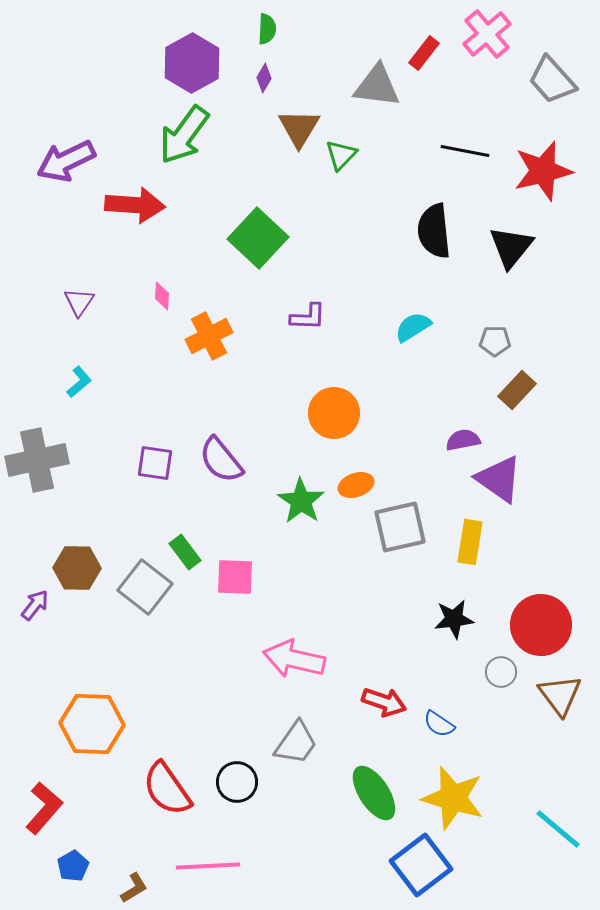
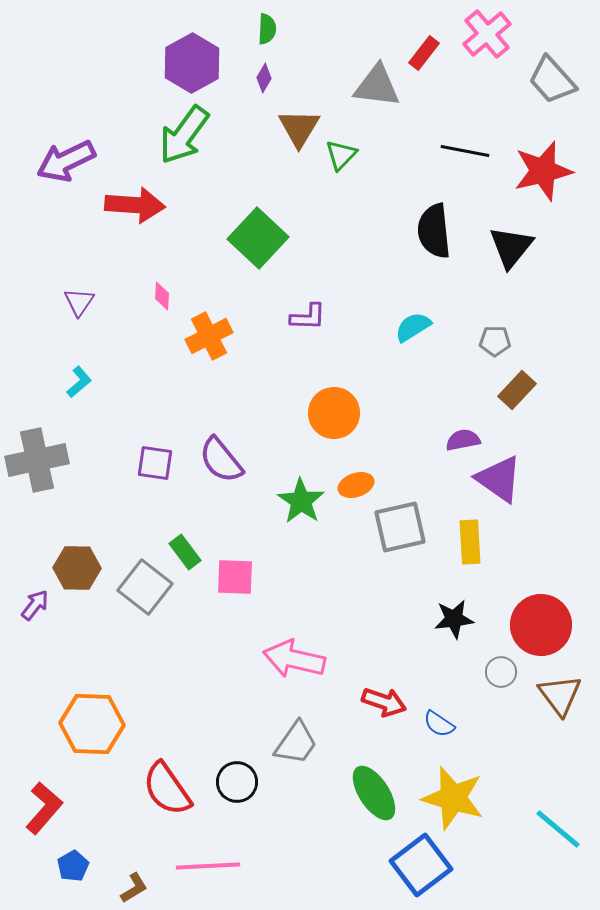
yellow rectangle at (470, 542): rotated 12 degrees counterclockwise
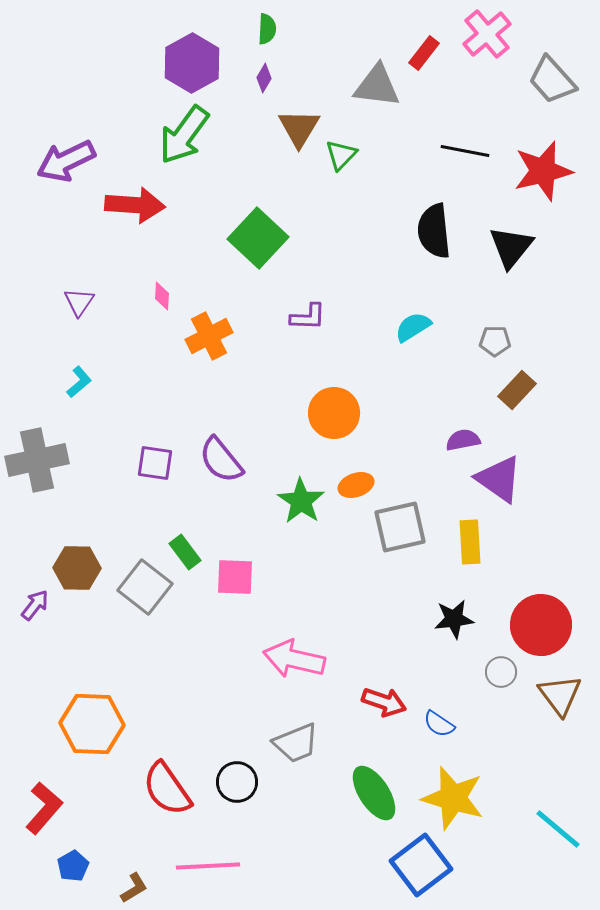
gray trapezoid at (296, 743): rotated 33 degrees clockwise
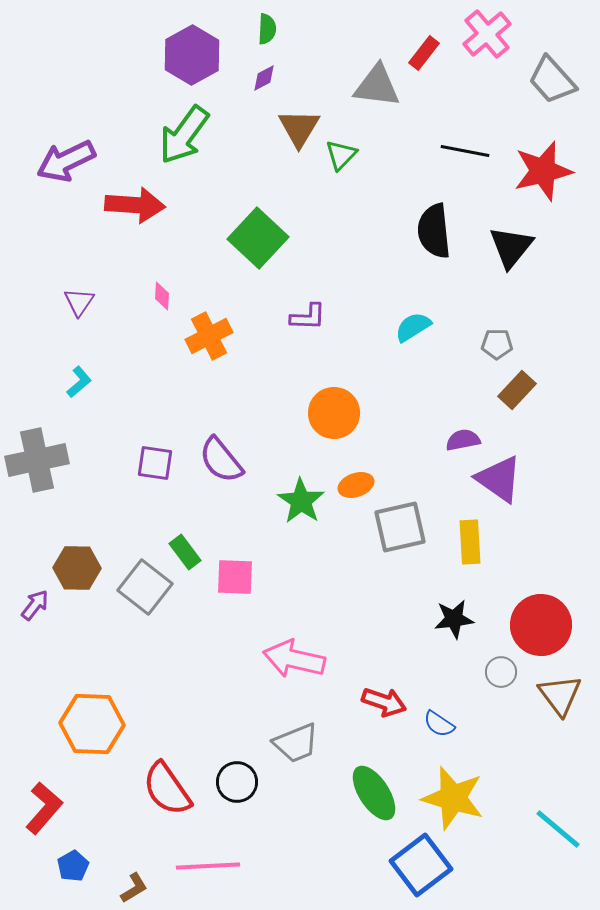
purple hexagon at (192, 63): moved 8 px up
purple diamond at (264, 78): rotated 32 degrees clockwise
gray pentagon at (495, 341): moved 2 px right, 3 px down
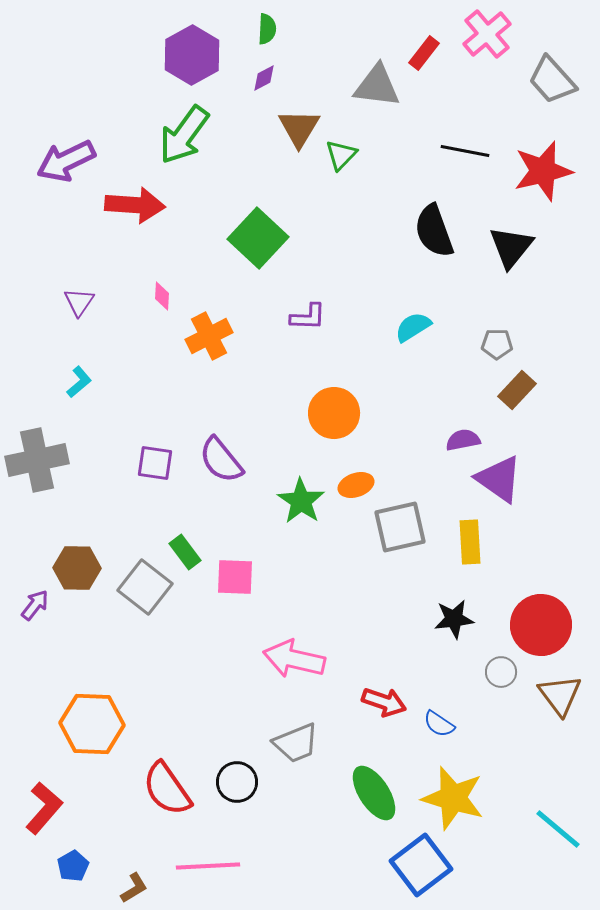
black semicircle at (434, 231): rotated 14 degrees counterclockwise
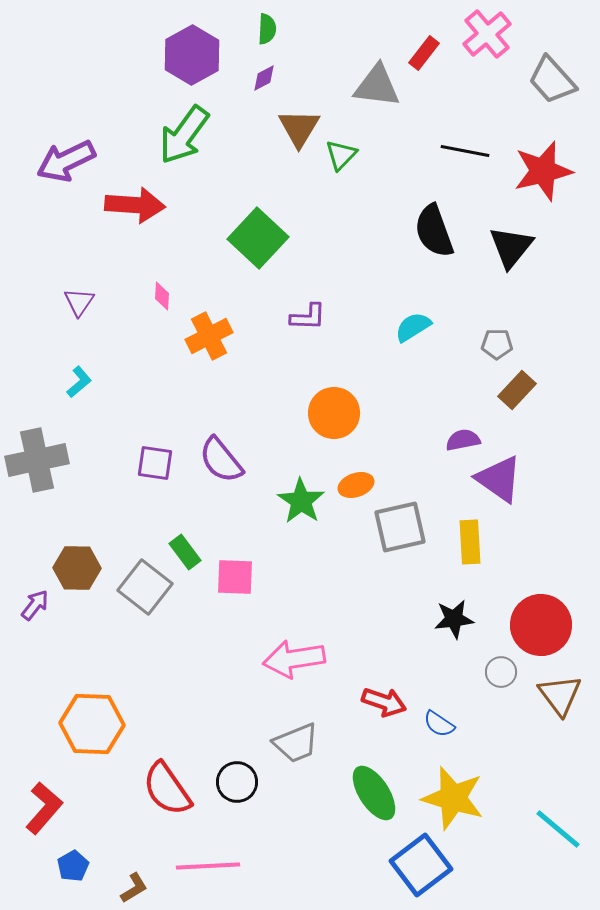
pink arrow at (294, 659): rotated 22 degrees counterclockwise
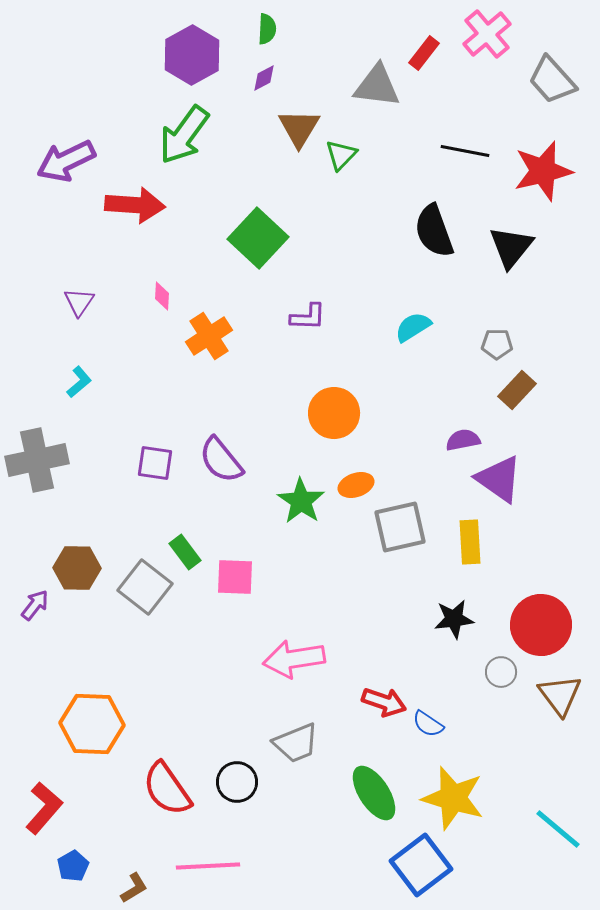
orange cross at (209, 336): rotated 6 degrees counterclockwise
blue semicircle at (439, 724): moved 11 px left
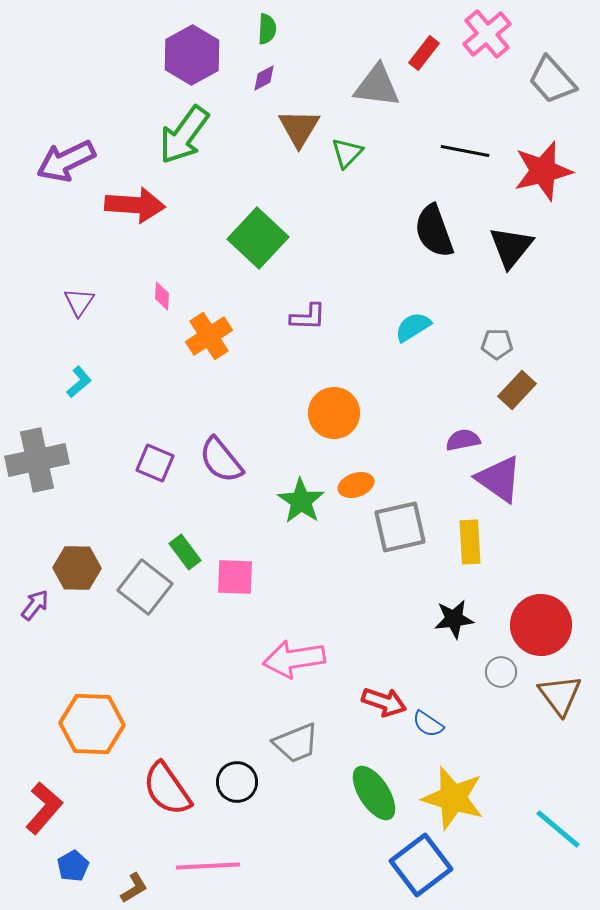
green triangle at (341, 155): moved 6 px right, 2 px up
purple square at (155, 463): rotated 15 degrees clockwise
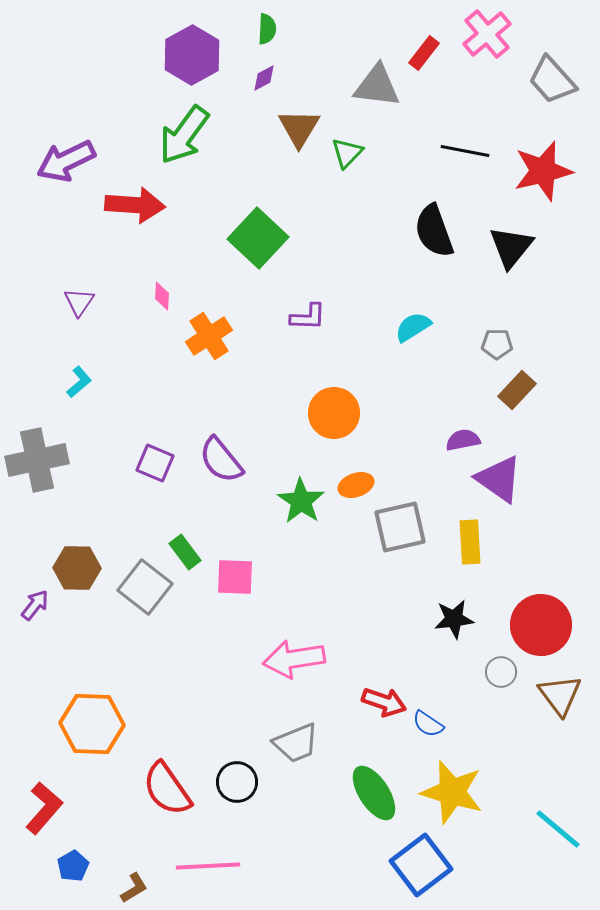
yellow star at (453, 798): moved 1 px left, 6 px up
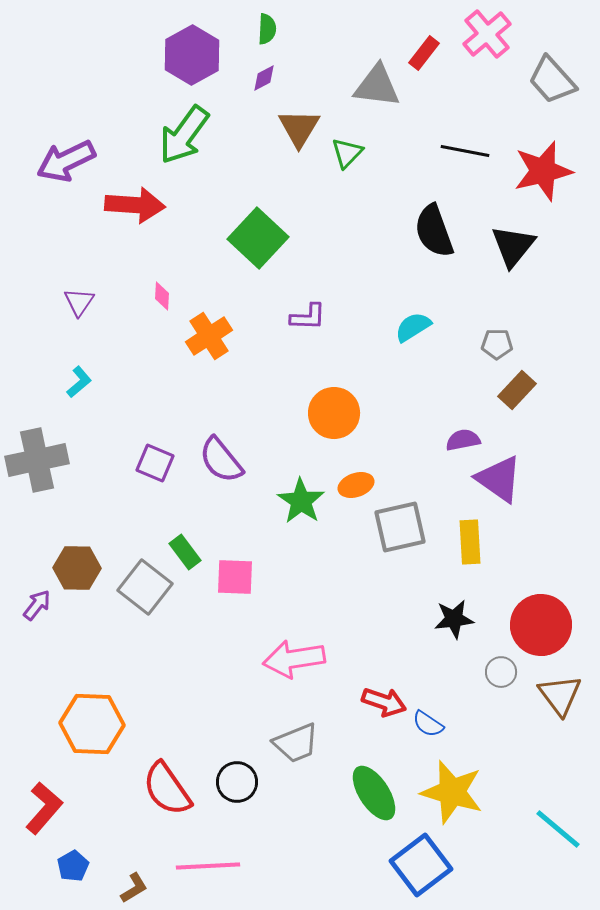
black triangle at (511, 247): moved 2 px right, 1 px up
purple arrow at (35, 605): moved 2 px right
